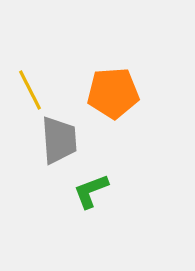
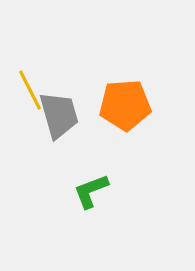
orange pentagon: moved 12 px right, 12 px down
gray trapezoid: moved 25 px up; rotated 12 degrees counterclockwise
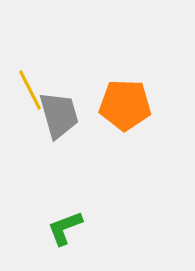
orange pentagon: rotated 6 degrees clockwise
green L-shape: moved 26 px left, 37 px down
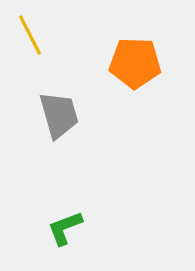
yellow line: moved 55 px up
orange pentagon: moved 10 px right, 42 px up
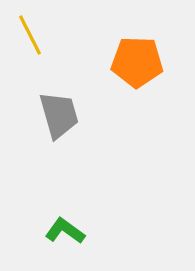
orange pentagon: moved 2 px right, 1 px up
green L-shape: moved 3 px down; rotated 57 degrees clockwise
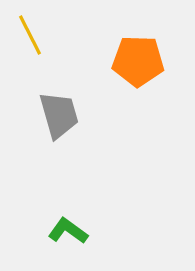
orange pentagon: moved 1 px right, 1 px up
green L-shape: moved 3 px right
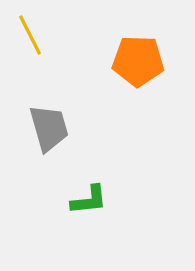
gray trapezoid: moved 10 px left, 13 px down
green L-shape: moved 21 px right, 31 px up; rotated 138 degrees clockwise
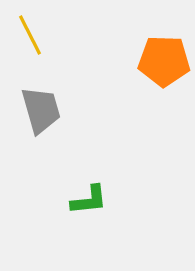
orange pentagon: moved 26 px right
gray trapezoid: moved 8 px left, 18 px up
